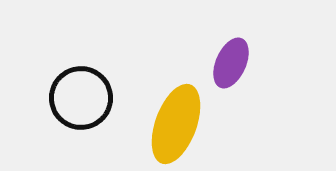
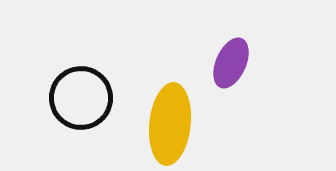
yellow ellipse: moved 6 px left; rotated 14 degrees counterclockwise
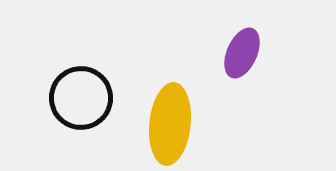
purple ellipse: moved 11 px right, 10 px up
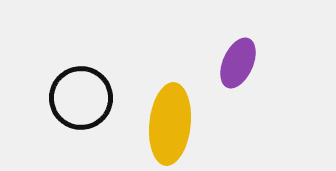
purple ellipse: moved 4 px left, 10 px down
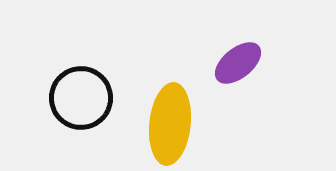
purple ellipse: rotated 27 degrees clockwise
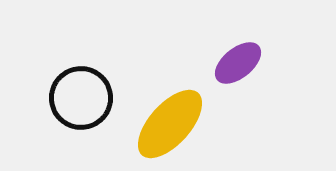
yellow ellipse: rotated 36 degrees clockwise
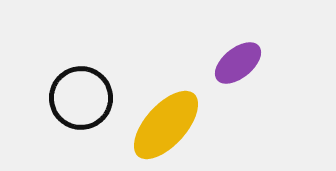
yellow ellipse: moved 4 px left, 1 px down
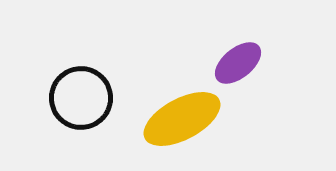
yellow ellipse: moved 16 px right, 6 px up; rotated 20 degrees clockwise
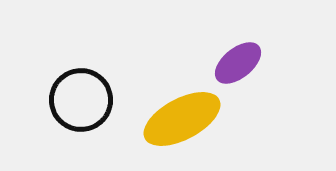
black circle: moved 2 px down
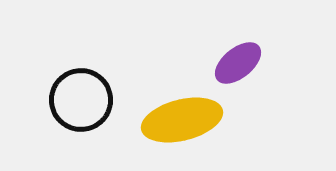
yellow ellipse: moved 1 px down; rotated 14 degrees clockwise
